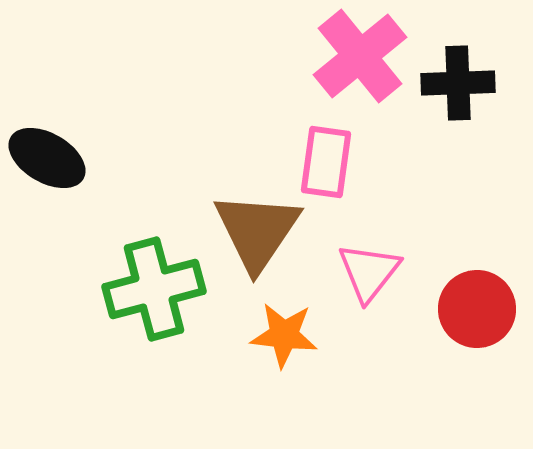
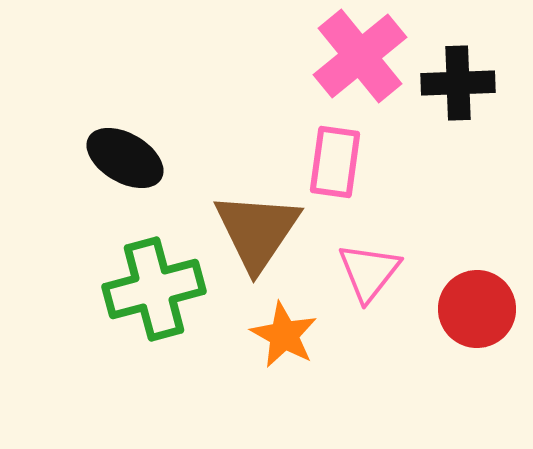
black ellipse: moved 78 px right
pink rectangle: moved 9 px right
orange star: rotated 22 degrees clockwise
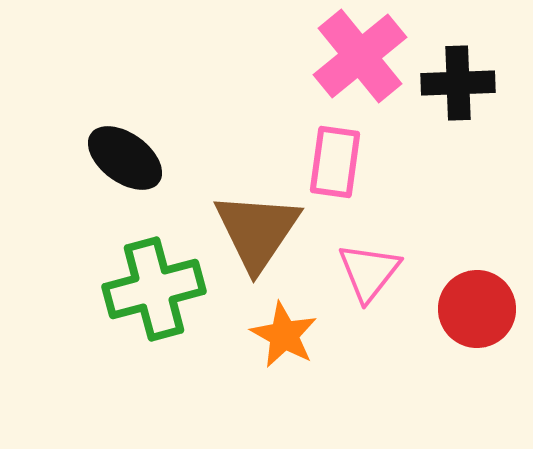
black ellipse: rotated 6 degrees clockwise
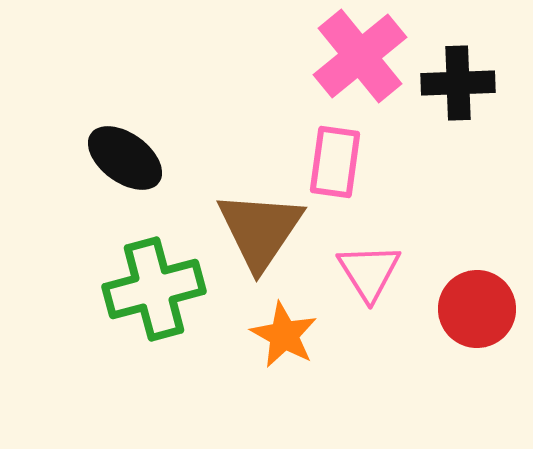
brown triangle: moved 3 px right, 1 px up
pink triangle: rotated 10 degrees counterclockwise
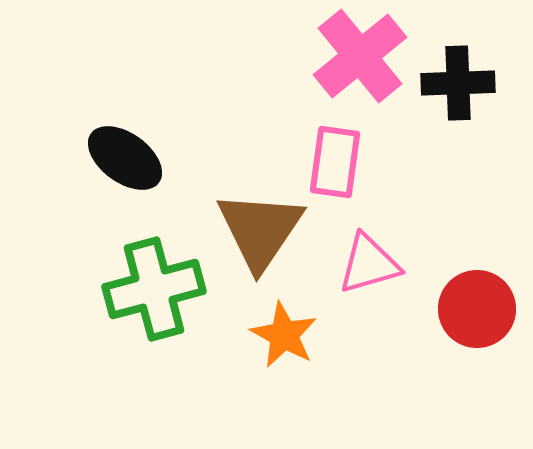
pink triangle: moved 8 px up; rotated 46 degrees clockwise
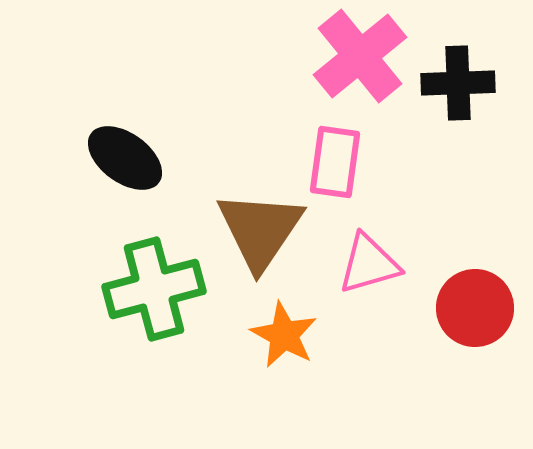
red circle: moved 2 px left, 1 px up
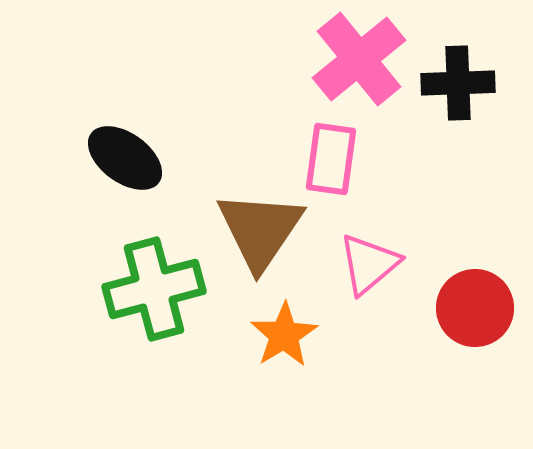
pink cross: moved 1 px left, 3 px down
pink rectangle: moved 4 px left, 3 px up
pink triangle: rotated 24 degrees counterclockwise
orange star: rotated 12 degrees clockwise
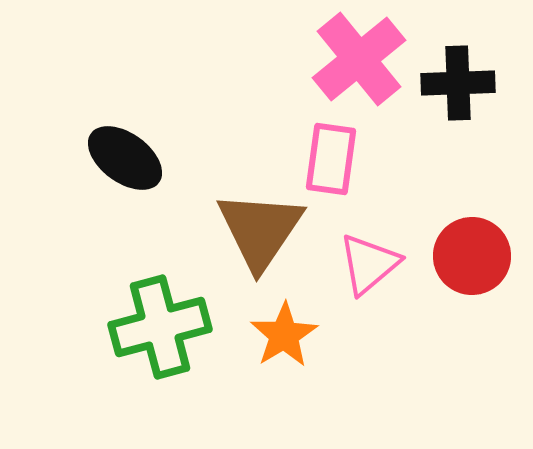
green cross: moved 6 px right, 38 px down
red circle: moved 3 px left, 52 px up
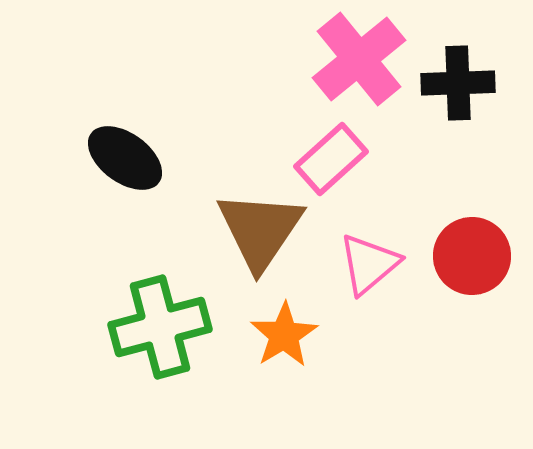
pink rectangle: rotated 40 degrees clockwise
